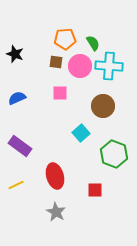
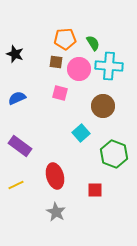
pink circle: moved 1 px left, 3 px down
pink square: rotated 14 degrees clockwise
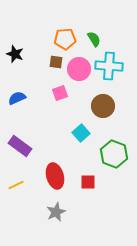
green semicircle: moved 1 px right, 4 px up
pink square: rotated 35 degrees counterclockwise
red square: moved 7 px left, 8 px up
gray star: rotated 18 degrees clockwise
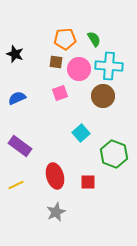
brown circle: moved 10 px up
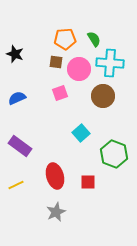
cyan cross: moved 1 px right, 3 px up
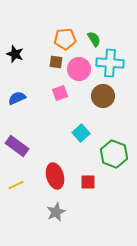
purple rectangle: moved 3 px left
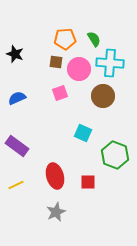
cyan square: moved 2 px right; rotated 24 degrees counterclockwise
green hexagon: moved 1 px right, 1 px down
